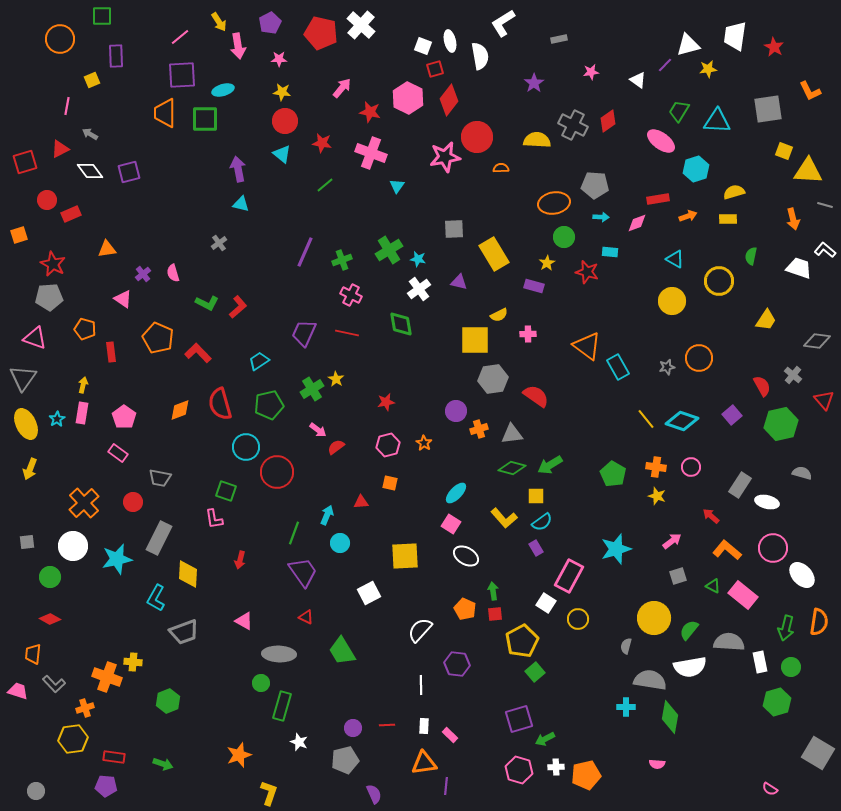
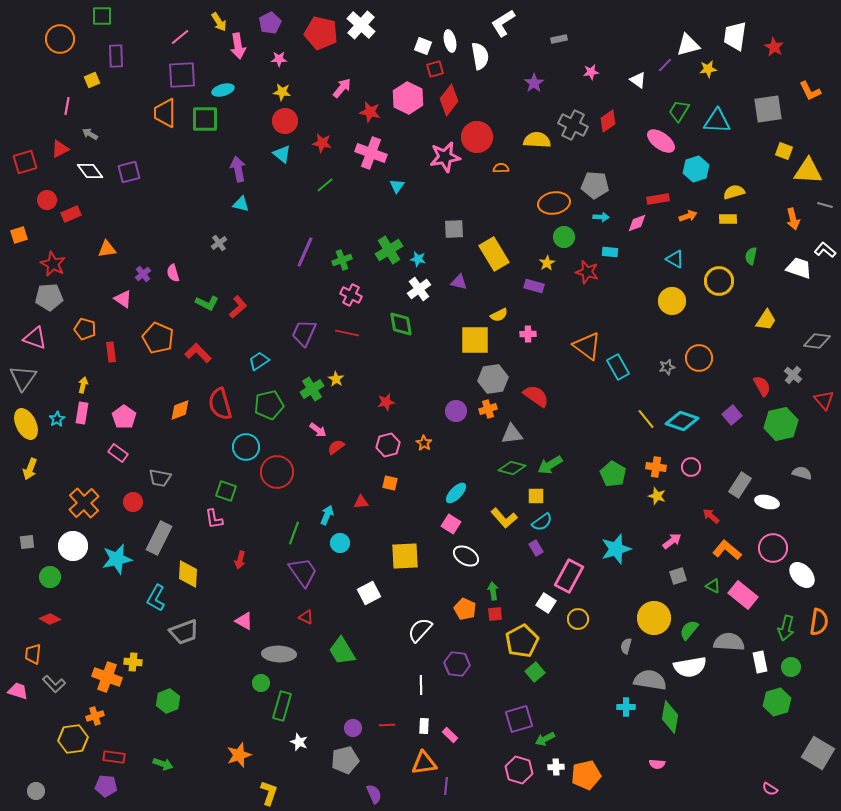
orange cross at (479, 429): moved 9 px right, 20 px up
orange cross at (85, 708): moved 10 px right, 8 px down
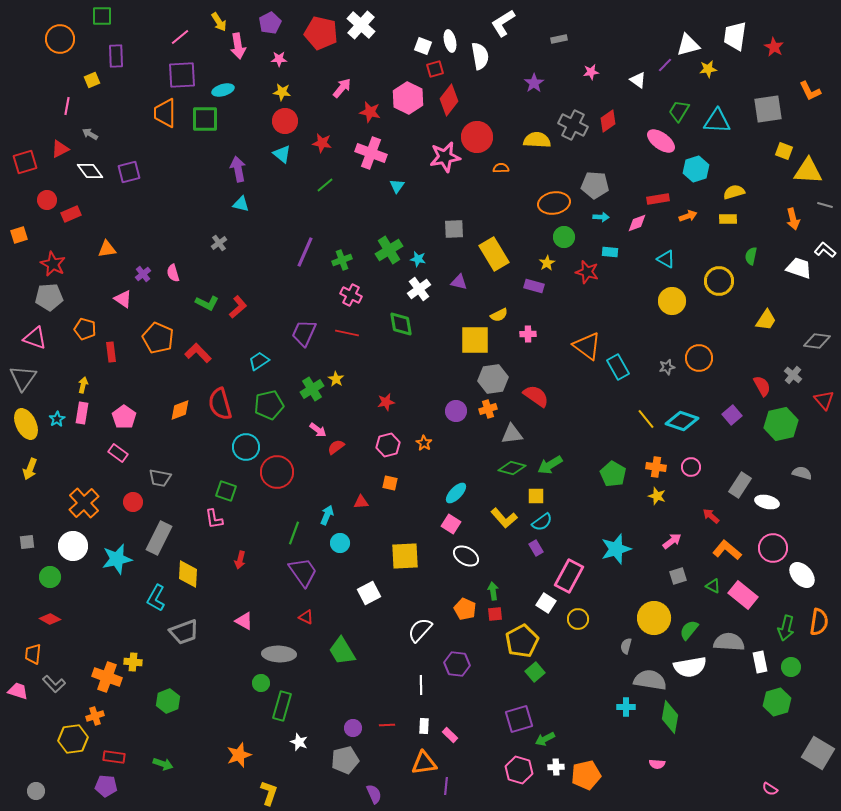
cyan triangle at (675, 259): moved 9 px left
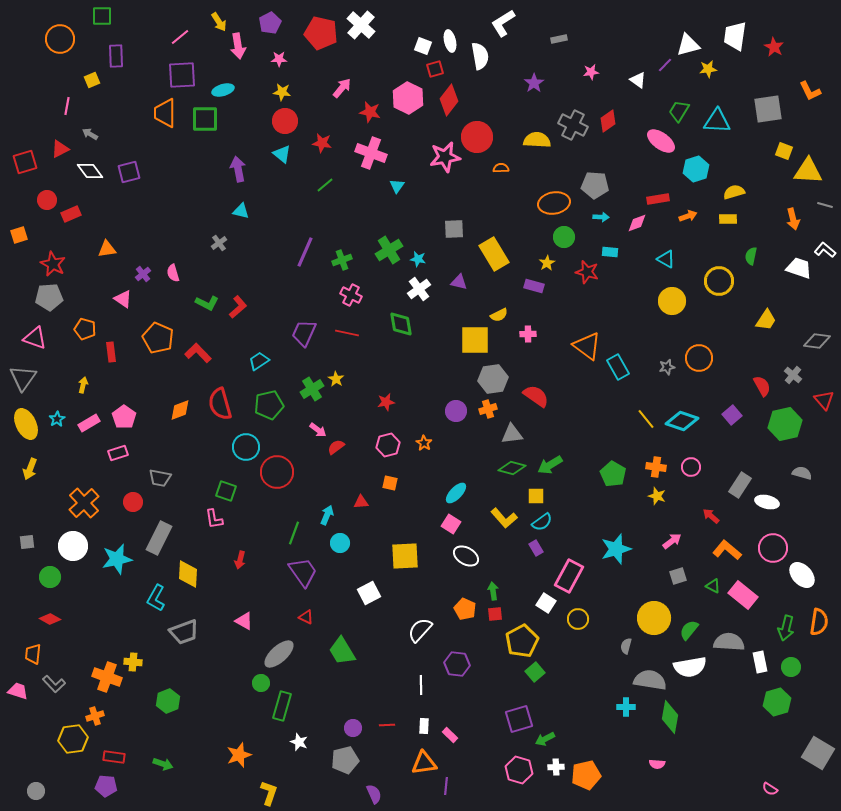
cyan triangle at (241, 204): moved 7 px down
pink rectangle at (82, 413): moved 7 px right, 10 px down; rotated 50 degrees clockwise
green hexagon at (781, 424): moved 4 px right
pink rectangle at (118, 453): rotated 54 degrees counterclockwise
gray ellipse at (279, 654): rotated 44 degrees counterclockwise
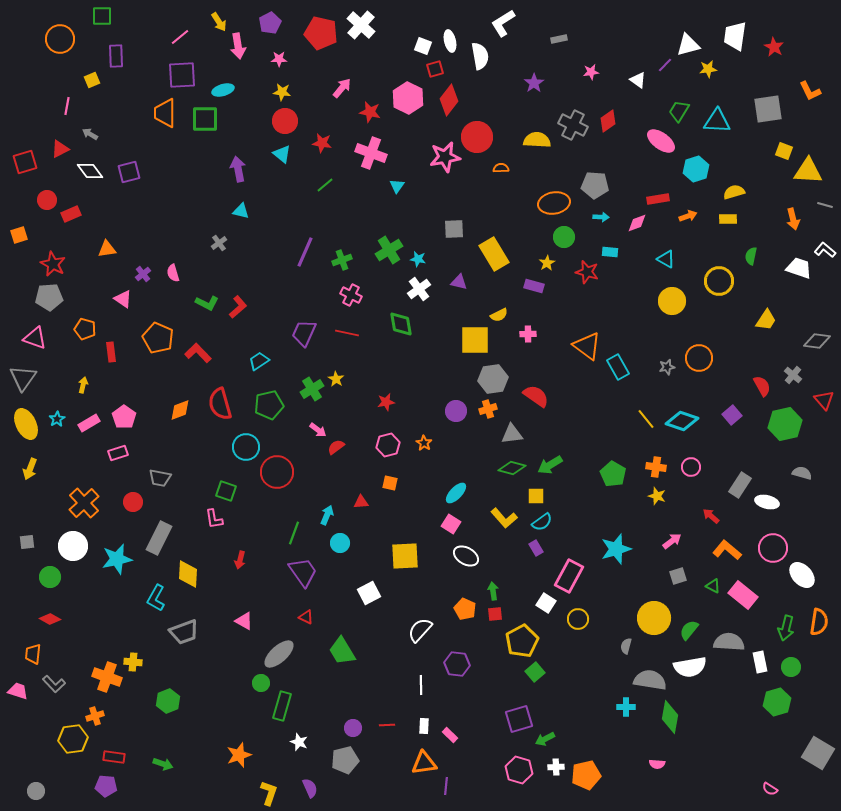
purple semicircle at (374, 794): moved 64 px left, 6 px up
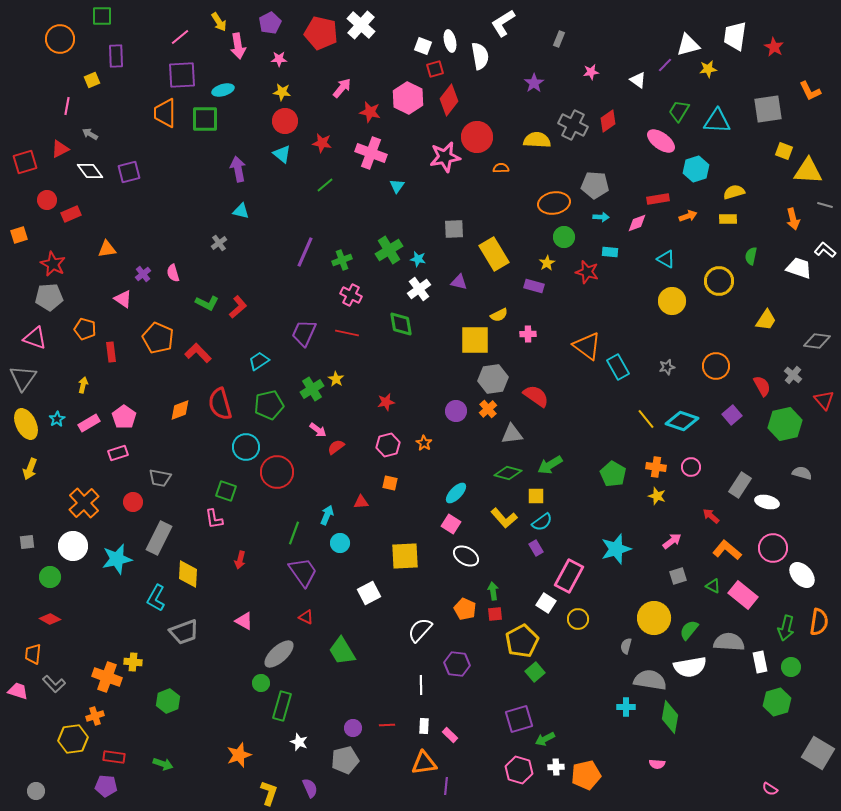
gray rectangle at (559, 39): rotated 56 degrees counterclockwise
orange circle at (699, 358): moved 17 px right, 8 px down
orange cross at (488, 409): rotated 24 degrees counterclockwise
green diamond at (512, 468): moved 4 px left, 5 px down
